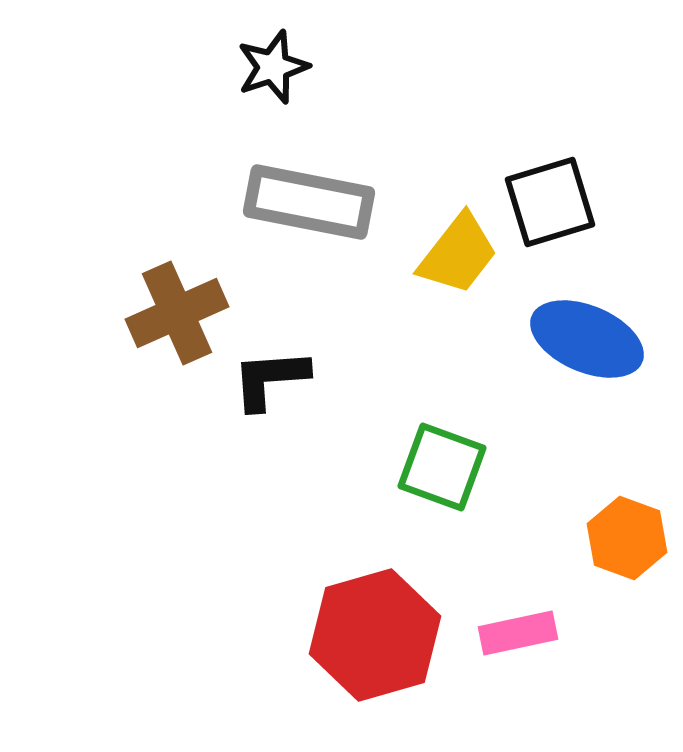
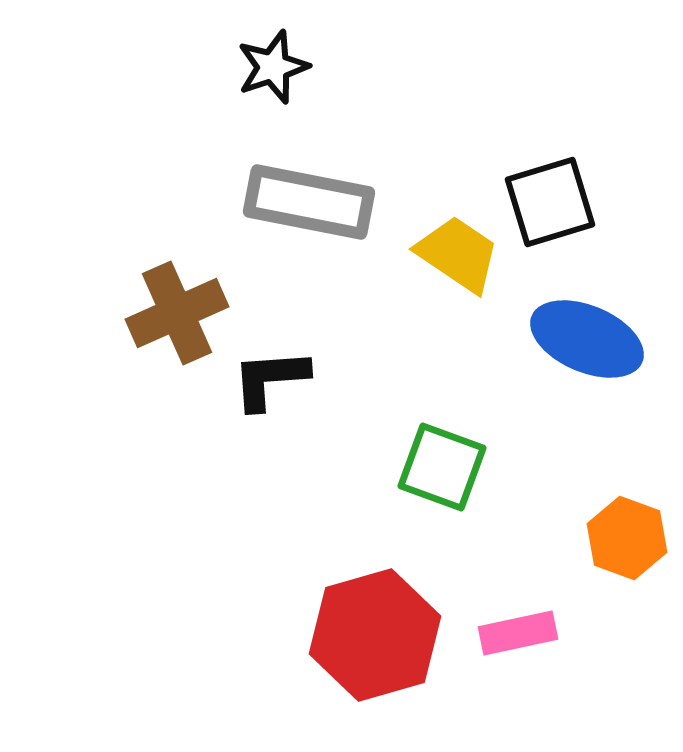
yellow trapezoid: rotated 94 degrees counterclockwise
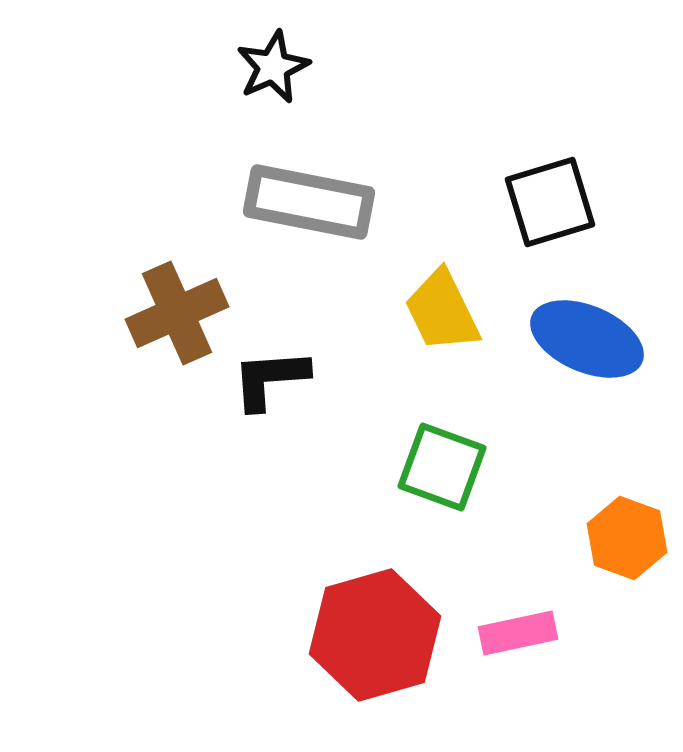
black star: rotated 6 degrees counterclockwise
yellow trapezoid: moved 16 px left, 57 px down; rotated 150 degrees counterclockwise
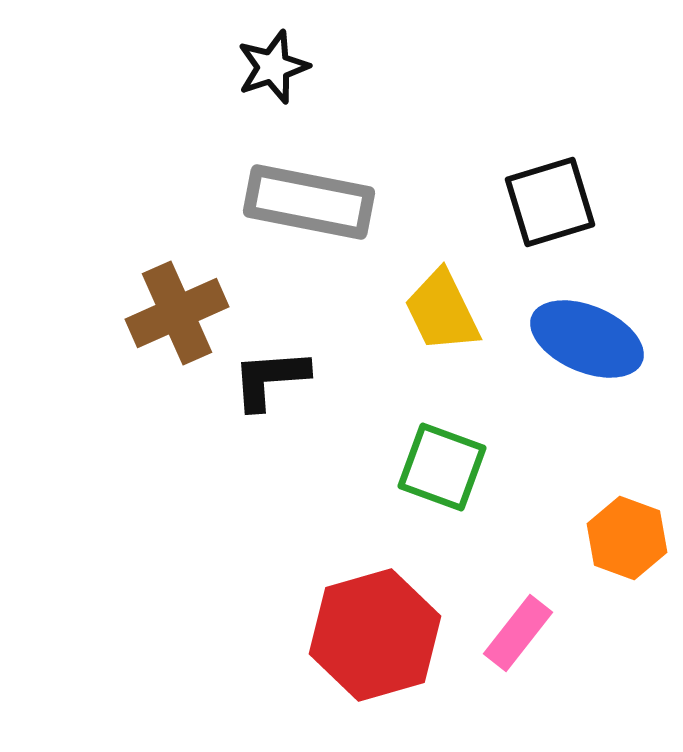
black star: rotated 6 degrees clockwise
pink rectangle: rotated 40 degrees counterclockwise
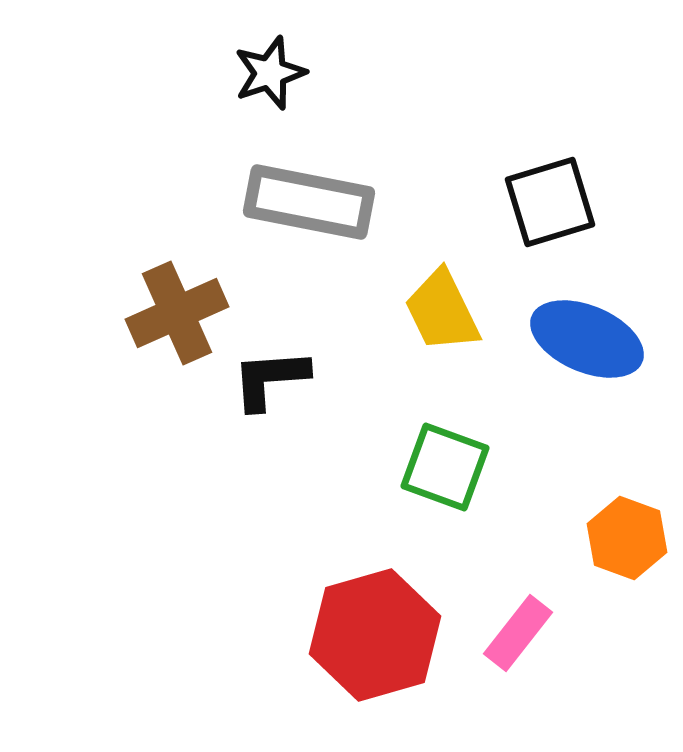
black star: moved 3 px left, 6 px down
green square: moved 3 px right
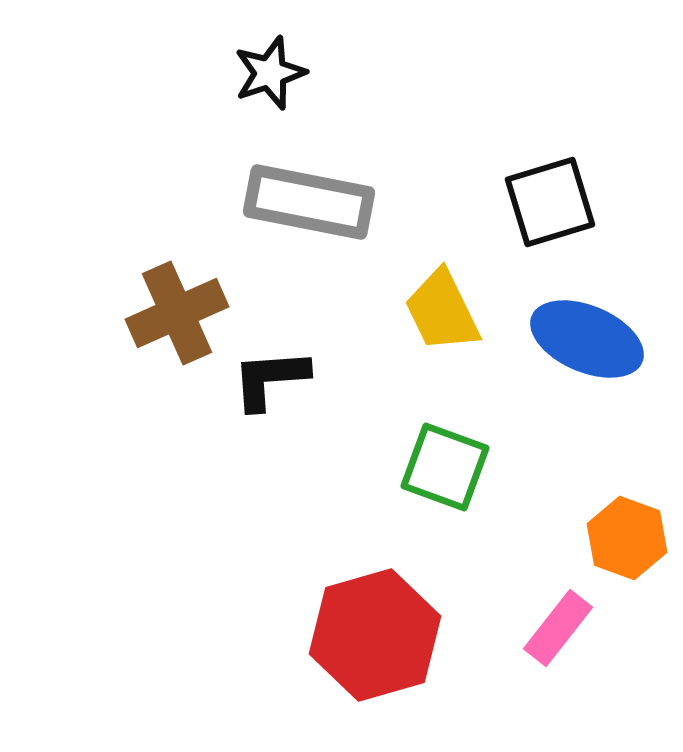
pink rectangle: moved 40 px right, 5 px up
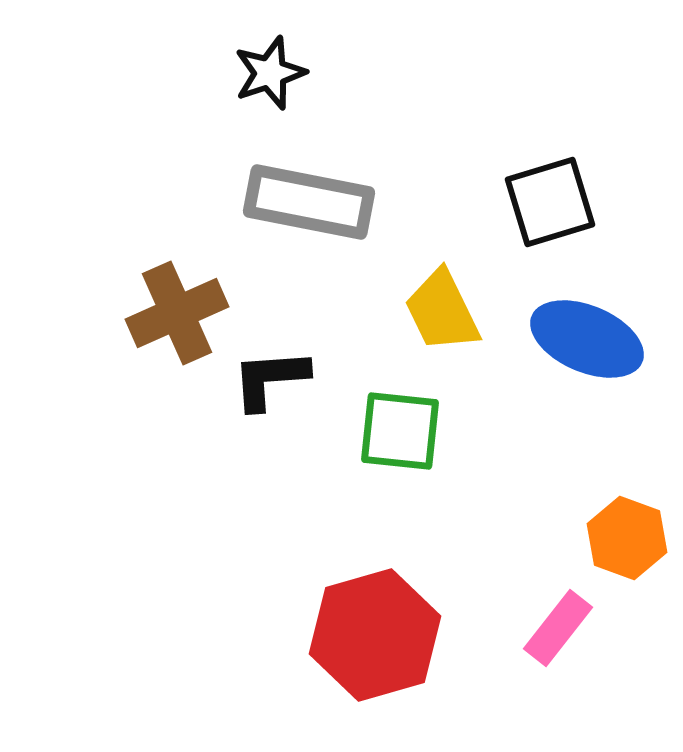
green square: moved 45 px left, 36 px up; rotated 14 degrees counterclockwise
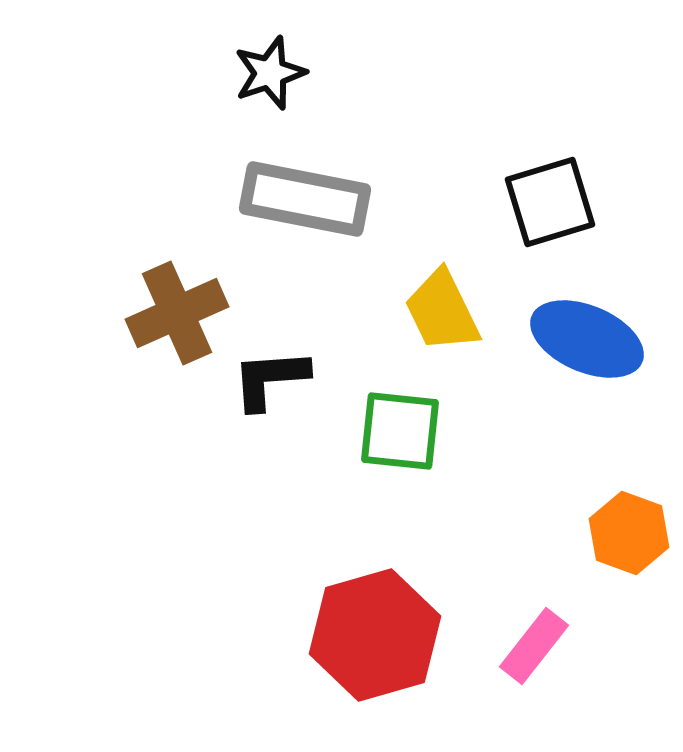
gray rectangle: moved 4 px left, 3 px up
orange hexagon: moved 2 px right, 5 px up
pink rectangle: moved 24 px left, 18 px down
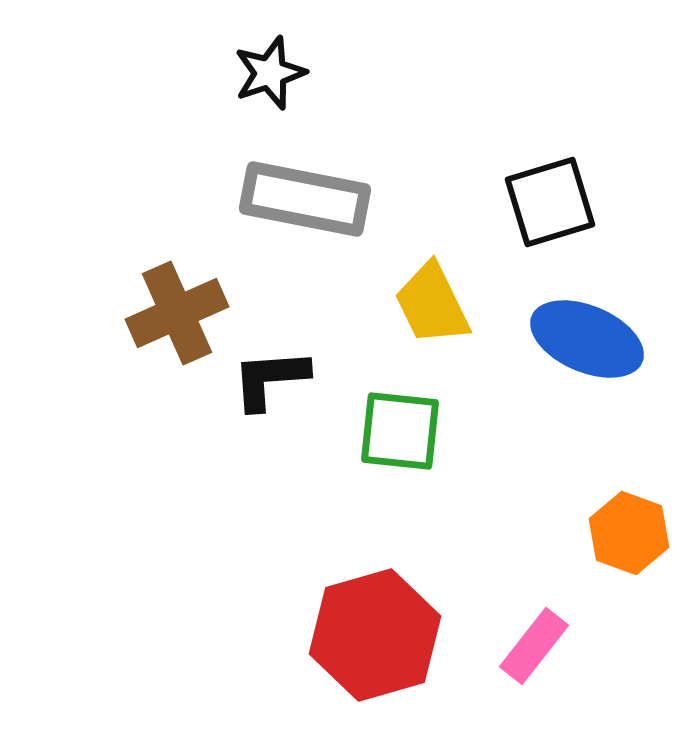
yellow trapezoid: moved 10 px left, 7 px up
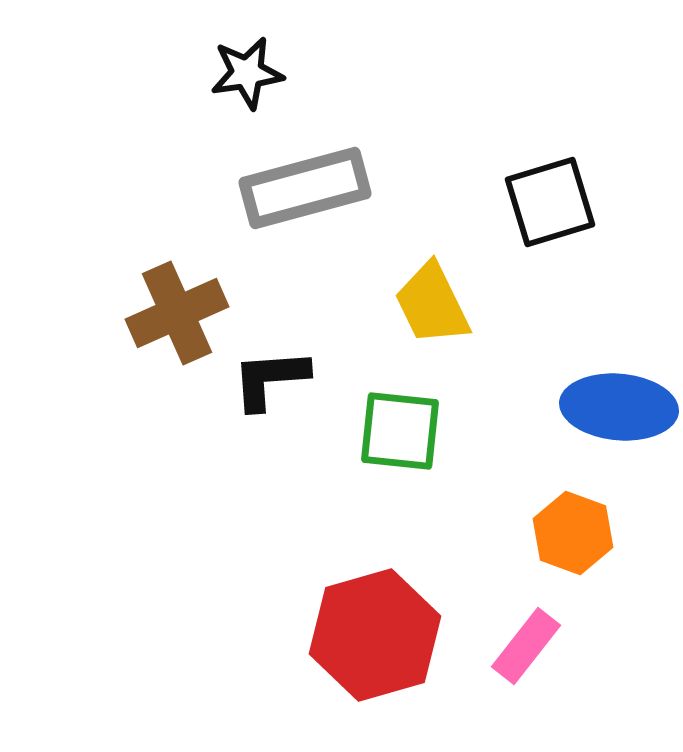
black star: moved 23 px left; rotated 10 degrees clockwise
gray rectangle: moved 11 px up; rotated 26 degrees counterclockwise
blue ellipse: moved 32 px right, 68 px down; rotated 18 degrees counterclockwise
orange hexagon: moved 56 px left
pink rectangle: moved 8 px left
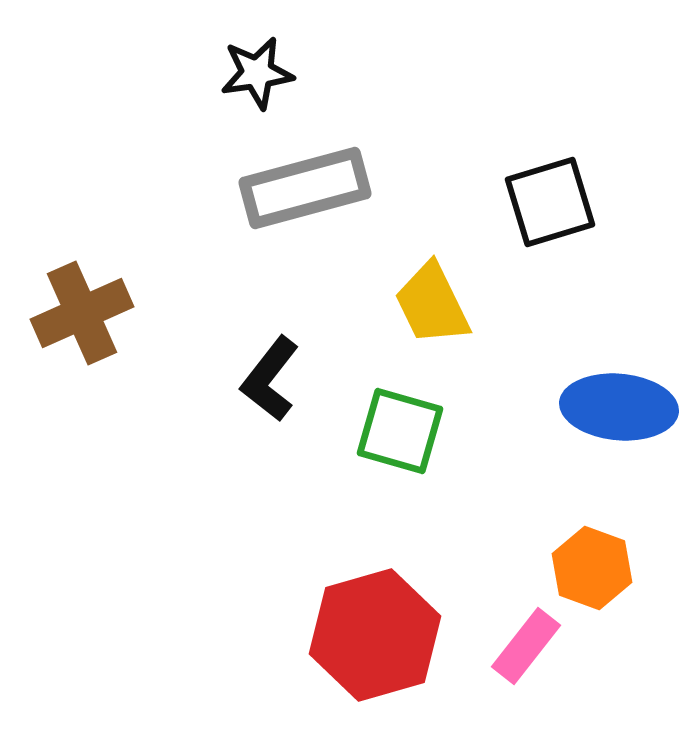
black star: moved 10 px right
brown cross: moved 95 px left
black L-shape: rotated 48 degrees counterclockwise
green square: rotated 10 degrees clockwise
orange hexagon: moved 19 px right, 35 px down
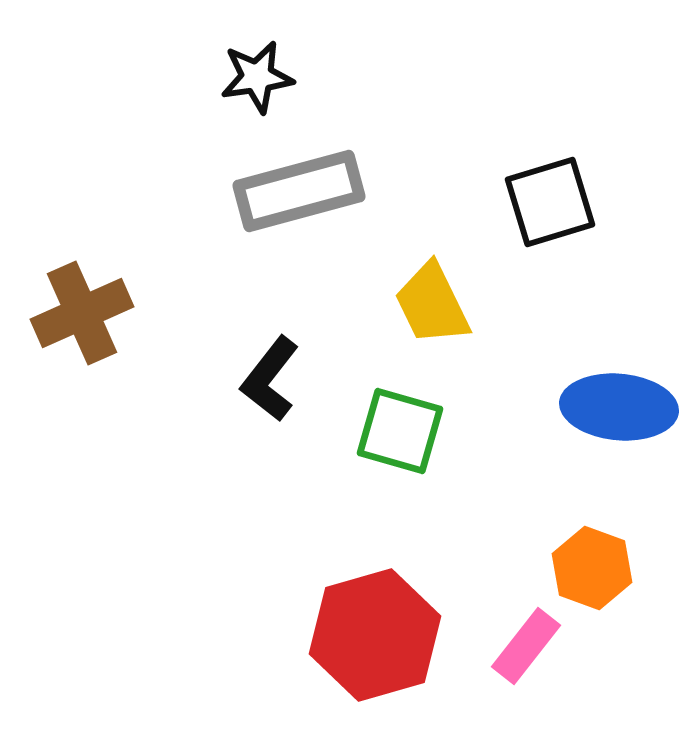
black star: moved 4 px down
gray rectangle: moved 6 px left, 3 px down
